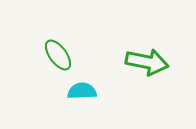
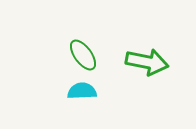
green ellipse: moved 25 px right
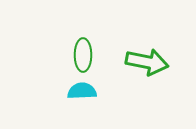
green ellipse: rotated 36 degrees clockwise
